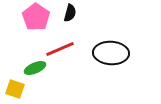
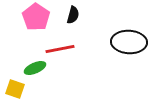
black semicircle: moved 3 px right, 2 px down
red line: rotated 12 degrees clockwise
black ellipse: moved 18 px right, 11 px up
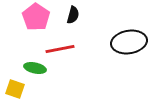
black ellipse: rotated 12 degrees counterclockwise
green ellipse: rotated 35 degrees clockwise
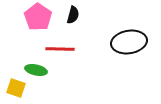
pink pentagon: moved 2 px right
red line: rotated 12 degrees clockwise
green ellipse: moved 1 px right, 2 px down
yellow square: moved 1 px right, 1 px up
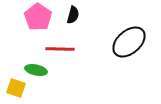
black ellipse: rotated 32 degrees counterclockwise
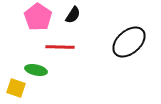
black semicircle: rotated 18 degrees clockwise
red line: moved 2 px up
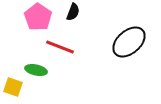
black semicircle: moved 3 px up; rotated 12 degrees counterclockwise
red line: rotated 20 degrees clockwise
yellow square: moved 3 px left, 1 px up
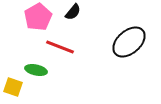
black semicircle: rotated 18 degrees clockwise
pink pentagon: rotated 8 degrees clockwise
